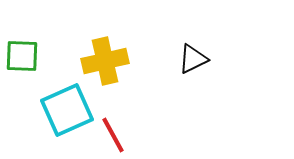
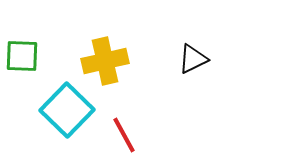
cyan square: rotated 22 degrees counterclockwise
red line: moved 11 px right
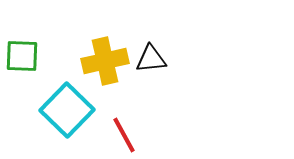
black triangle: moved 42 px left; rotated 20 degrees clockwise
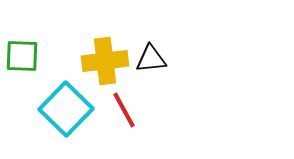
yellow cross: rotated 6 degrees clockwise
cyan square: moved 1 px left, 1 px up
red line: moved 25 px up
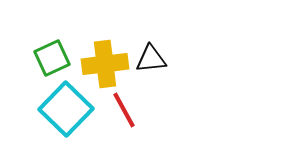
green square: moved 30 px right, 2 px down; rotated 27 degrees counterclockwise
yellow cross: moved 3 px down
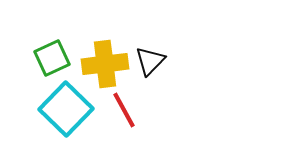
black triangle: moved 1 px left, 2 px down; rotated 40 degrees counterclockwise
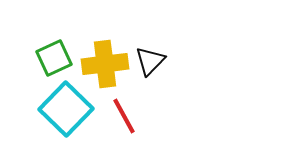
green square: moved 2 px right
red line: moved 6 px down
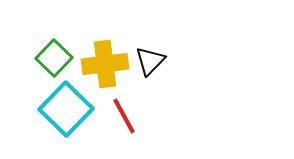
green square: rotated 21 degrees counterclockwise
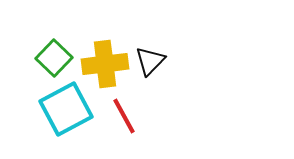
cyan square: rotated 18 degrees clockwise
